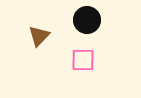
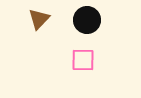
brown triangle: moved 17 px up
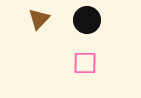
pink square: moved 2 px right, 3 px down
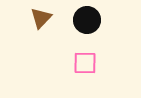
brown triangle: moved 2 px right, 1 px up
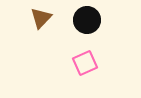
pink square: rotated 25 degrees counterclockwise
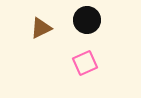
brown triangle: moved 10 px down; rotated 20 degrees clockwise
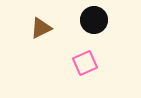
black circle: moved 7 px right
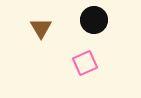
brown triangle: rotated 35 degrees counterclockwise
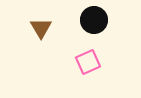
pink square: moved 3 px right, 1 px up
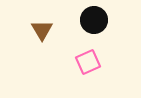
brown triangle: moved 1 px right, 2 px down
